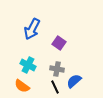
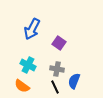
blue semicircle: rotated 28 degrees counterclockwise
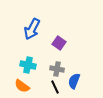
cyan cross: rotated 14 degrees counterclockwise
